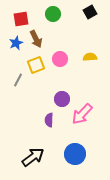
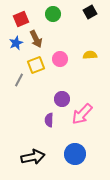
red square: rotated 14 degrees counterclockwise
yellow semicircle: moved 2 px up
gray line: moved 1 px right
black arrow: rotated 25 degrees clockwise
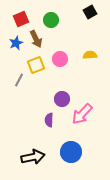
green circle: moved 2 px left, 6 px down
blue circle: moved 4 px left, 2 px up
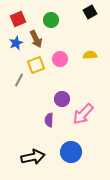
red square: moved 3 px left
pink arrow: moved 1 px right
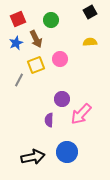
yellow semicircle: moved 13 px up
pink arrow: moved 2 px left
blue circle: moved 4 px left
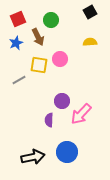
brown arrow: moved 2 px right, 2 px up
yellow square: moved 3 px right; rotated 30 degrees clockwise
gray line: rotated 32 degrees clockwise
purple circle: moved 2 px down
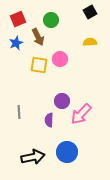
gray line: moved 32 px down; rotated 64 degrees counterclockwise
